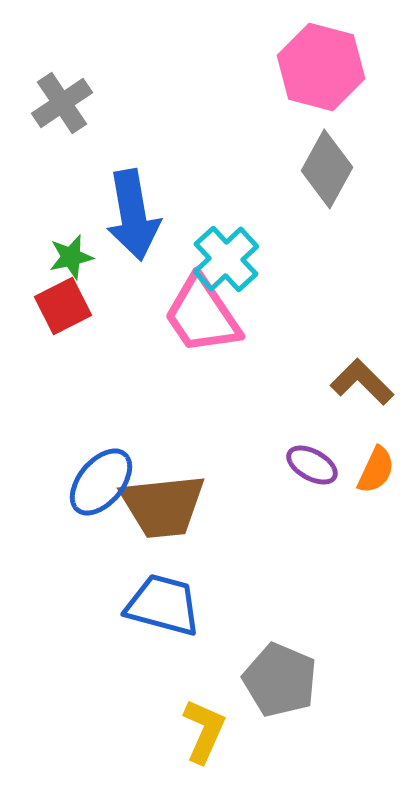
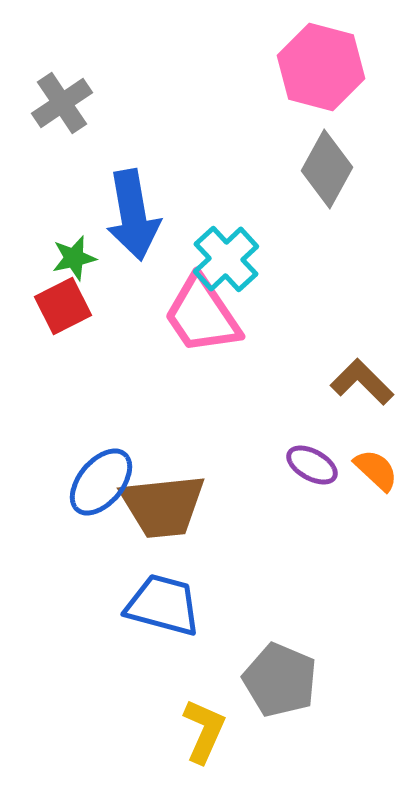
green star: moved 3 px right, 1 px down
orange semicircle: rotated 72 degrees counterclockwise
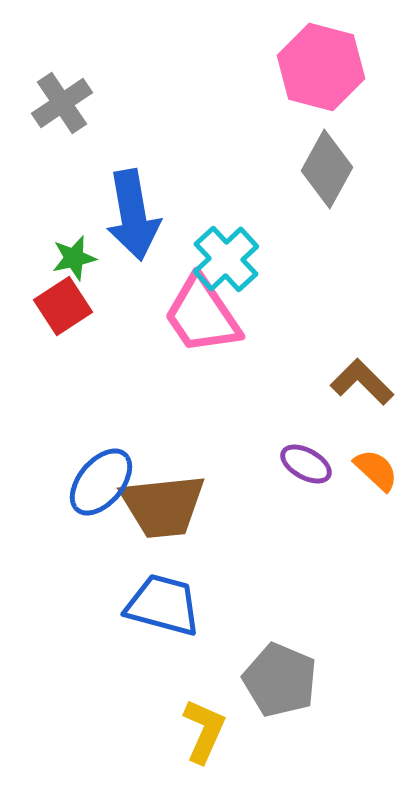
red square: rotated 6 degrees counterclockwise
purple ellipse: moved 6 px left, 1 px up
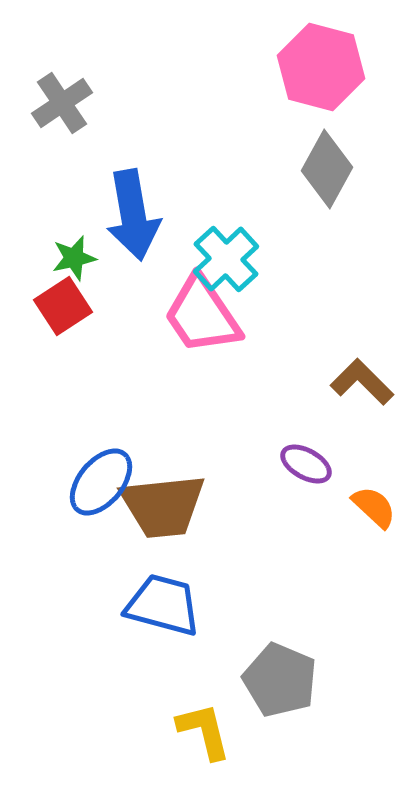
orange semicircle: moved 2 px left, 37 px down
yellow L-shape: rotated 38 degrees counterclockwise
